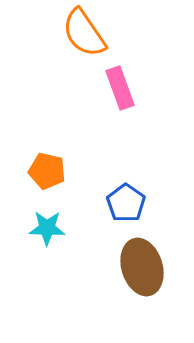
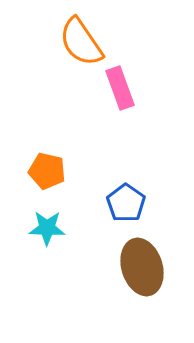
orange semicircle: moved 3 px left, 9 px down
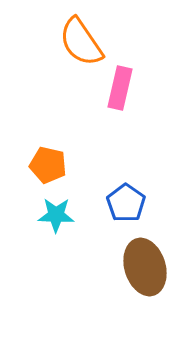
pink rectangle: rotated 33 degrees clockwise
orange pentagon: moved 1 px right, 6 px up
cyan star: moved 9 px right, 13 px up
brown ellipse: moved 3 px right
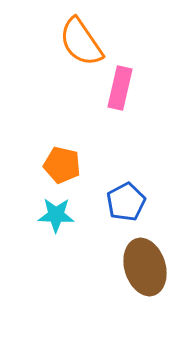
orange pentagon: moved 14 px right
blue pentagon: moved 1 px up; rotated 9 degrees clockwise
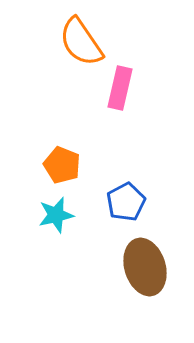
orange pentagon: rotated 9 degrees clockwise
cyan star: rotated 15 degrees counterclockwise
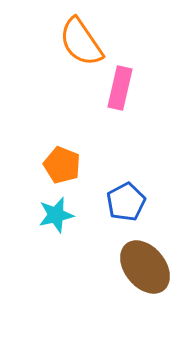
brown ellipse: rotated 22 degrees counterclockwise
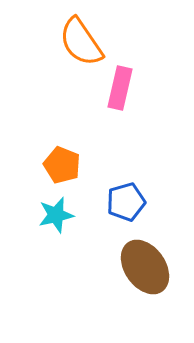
blue pentagon: rotated 12 degrees clockwise
brown ellipse: rotated 4 degrees clockwise
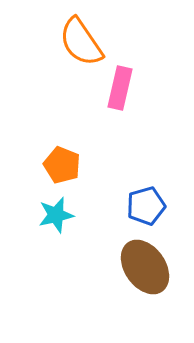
blue pentagon: moved 20 px right, 4 px down
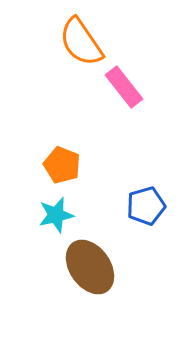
pink rectangle: moved 4 px right, 1 px up; rotated 51 degrees counterclockwise
brown ellipse: moved 55 px left
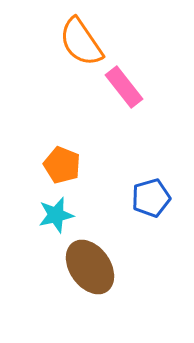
blue pentagon: moved 5 px right, 8 px up
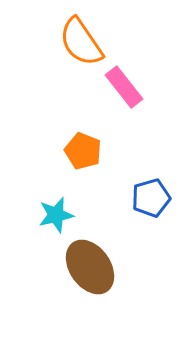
orange pentagon: moved 21 px right, 14 px up
